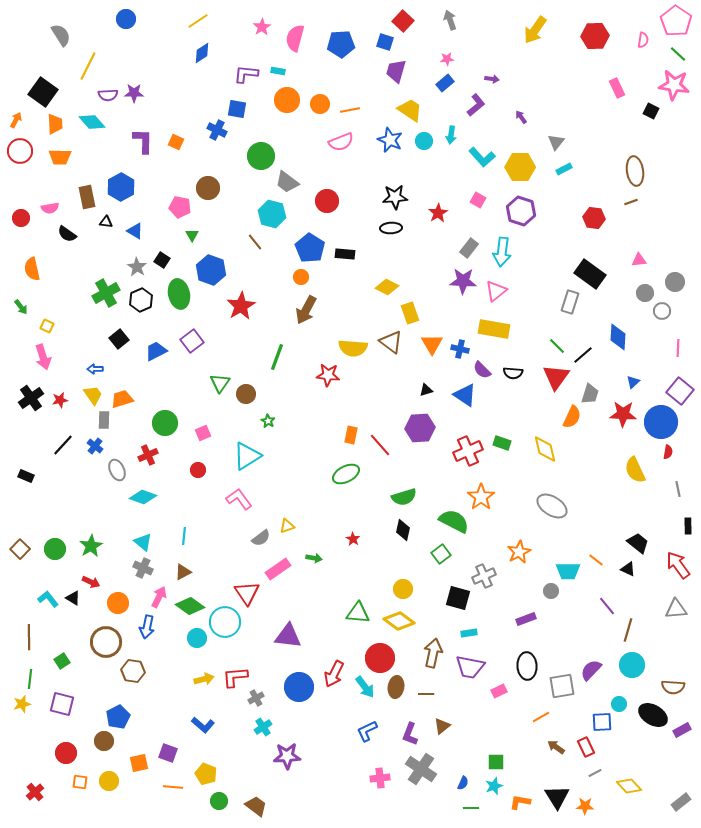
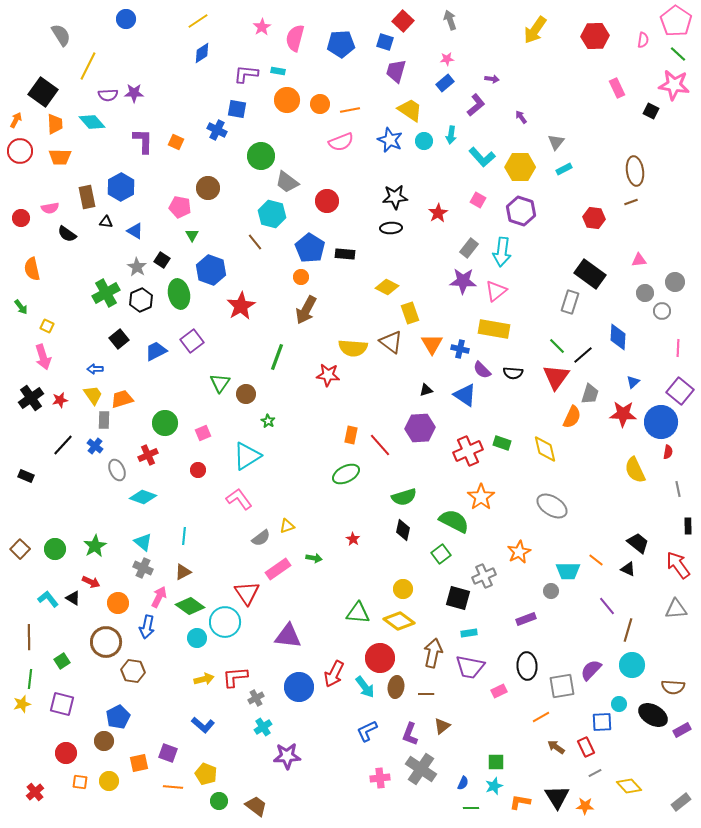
green star at (91, 546): moved 4 px right
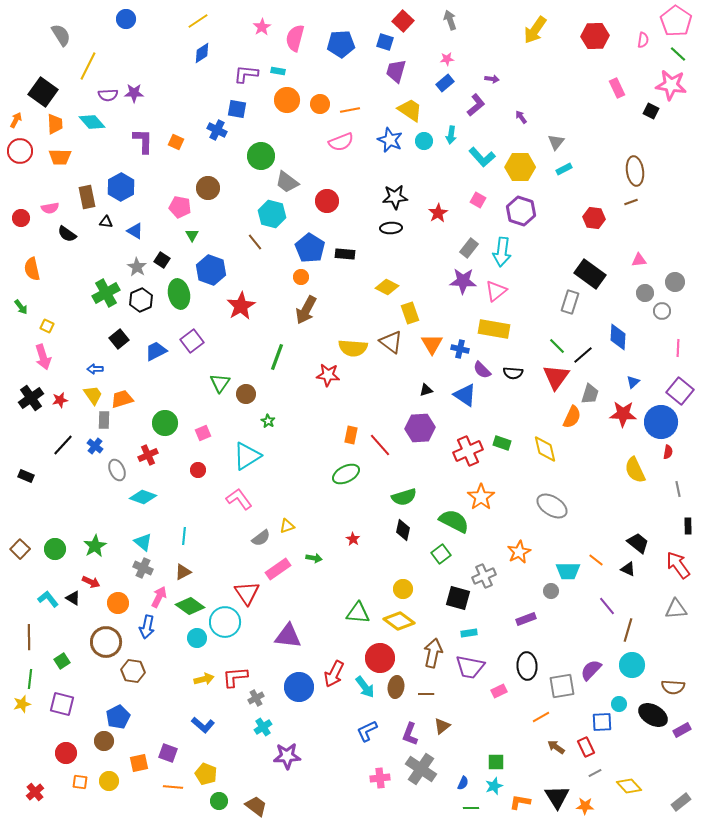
pink star at (674, 85): moved 3 px left
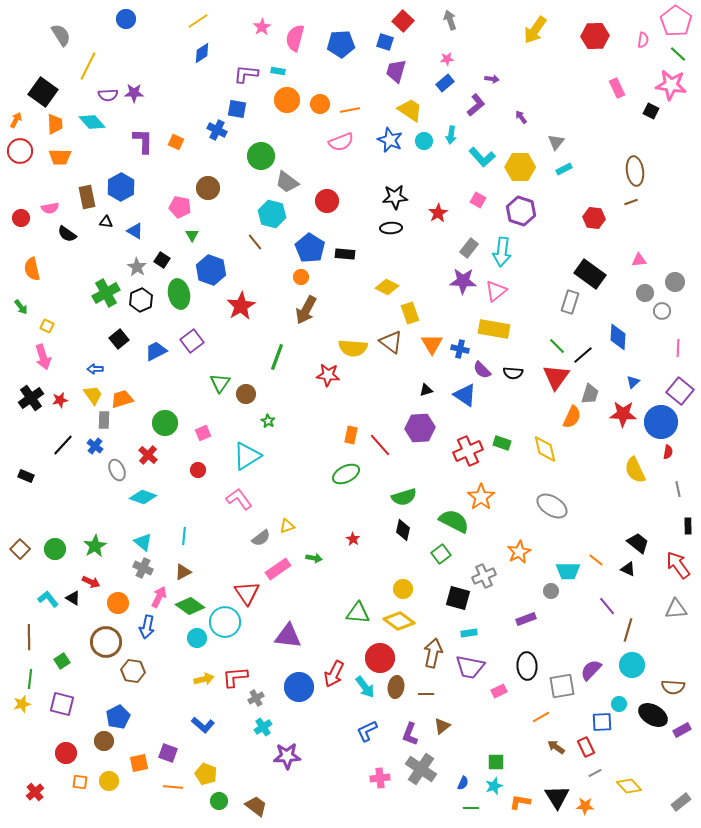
red cross at (148, 455): rotated 24 degrees counterclockwise
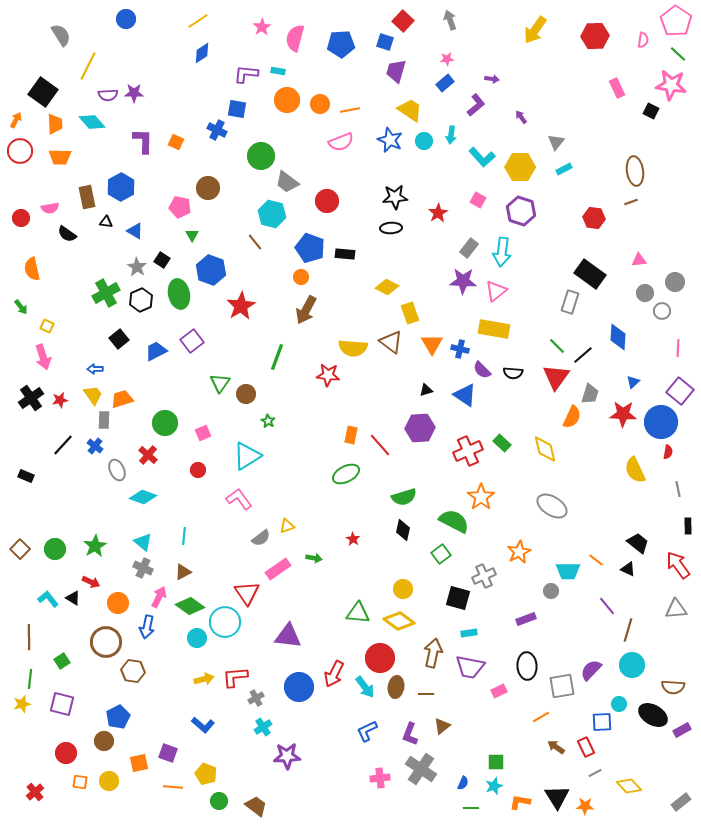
blue pentagon at (310, 248): rotated 12 degrees counterclockwise
green rectangle at (502, 443): rotated 24 degrees clockwise
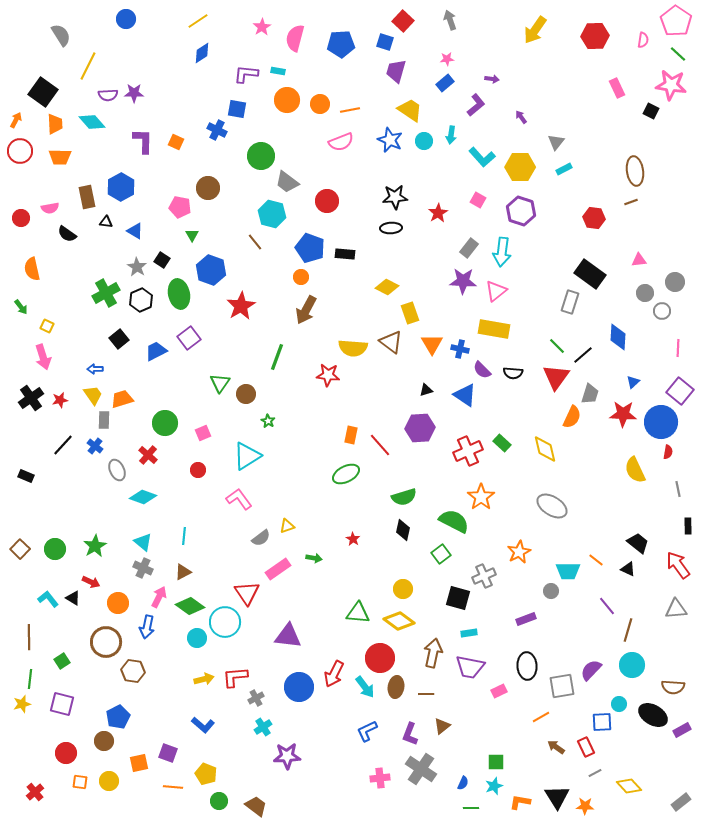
purple square at (192, 341): moved 3 px left, 3 px up
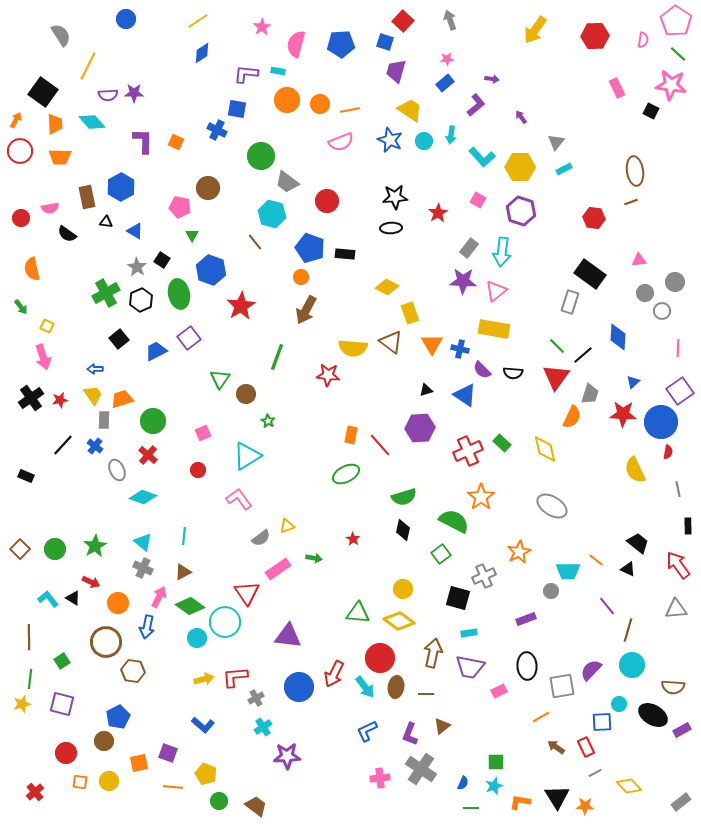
pink semicircle at (295, 38): moved 1 px right, 6 px down
green triangle at (220, 383): moved 4 px up
purple square at (680, 391): rotated 16 degrees clockwise
green circle at (165, 423): moved 12 px left, 2 px up
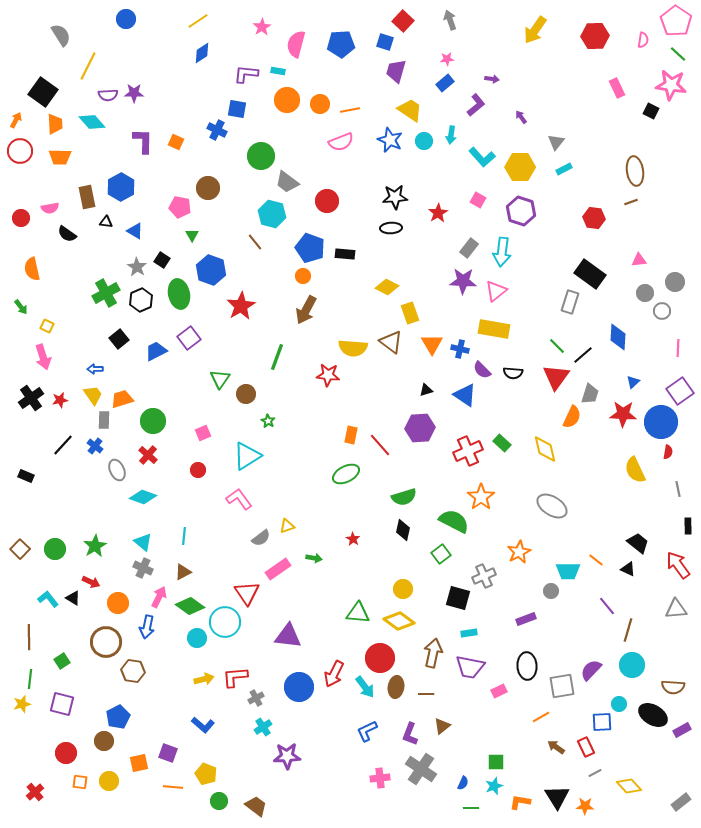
orange circle at (301, 277): moved 2 px right, 1 px up
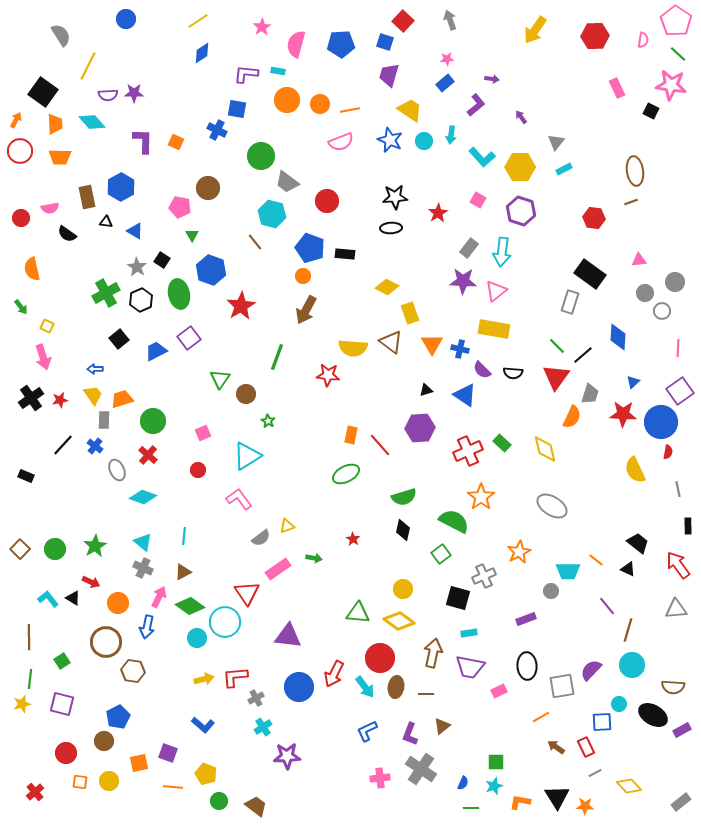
purple trapezoid at (396, 71): moved 7 px left, 4 px down
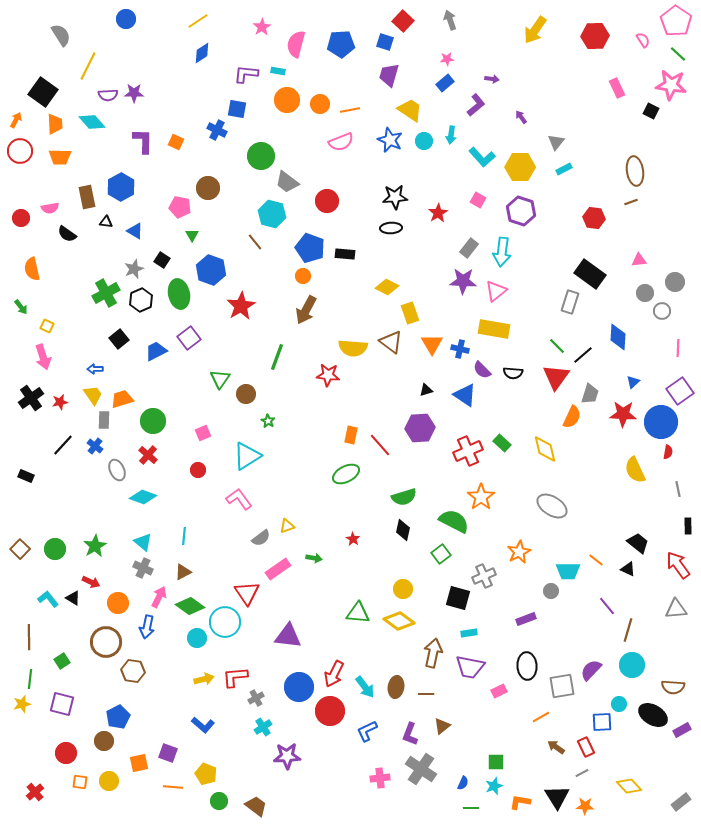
pink semicircle at (643, 40): rotated 42 degrees counterclockwise
gray star at (137, 267): moved 3 px left, 2 px down; rotated 18 degrees clockwise
red star at (60, 400): moved 2 px down
red circle at (380, 658): moved 50 px left, 53 px down
gray line at (595, 773): moved 13 px left
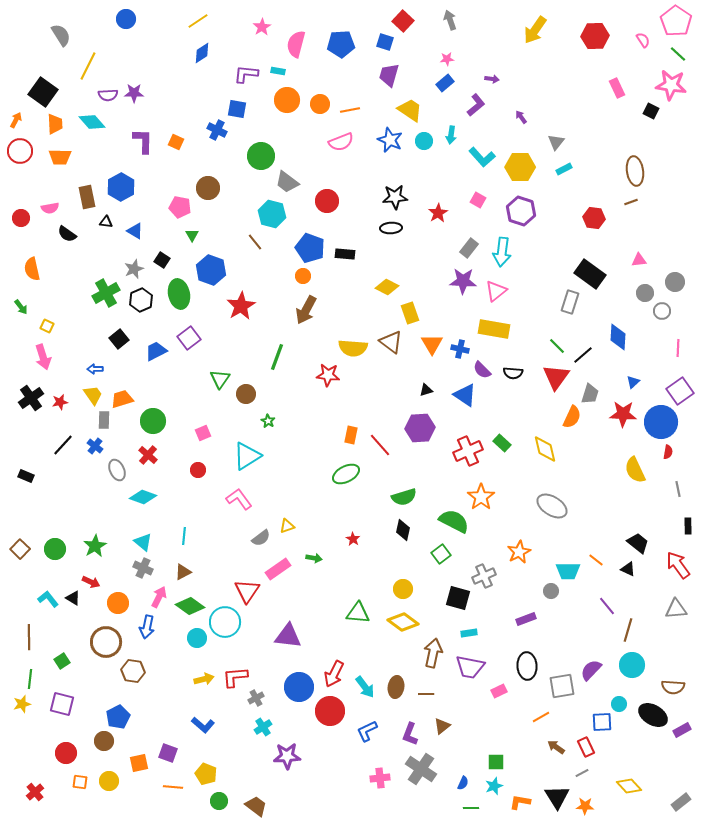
red triangle at (247, 593): moved 2 px up; rotated 8 degrees clockwise
yellow diamond at (399, 621): moved 4 px right, 1 px down
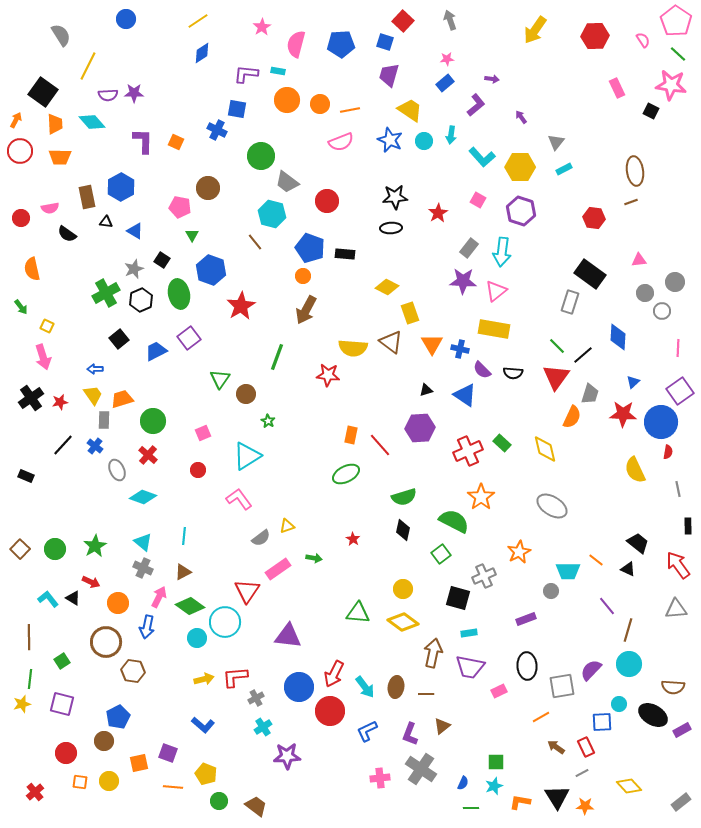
cyan circle at (632, 665): moved 3 px left, 1 px up
